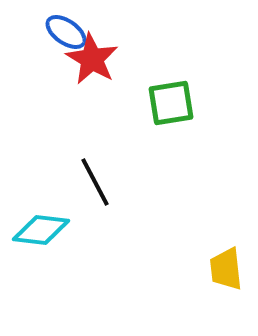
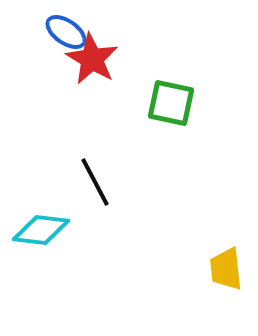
green square: rotated 21 degrees clockwise
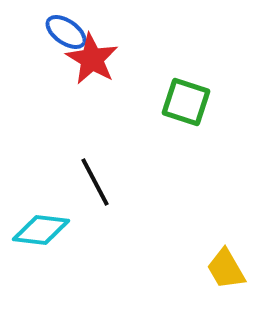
green square: moved 15 px right, 1 px up; rotated 6 degrees clockwise
yellow trapezoid: rotated 24 degrees counterclockwise
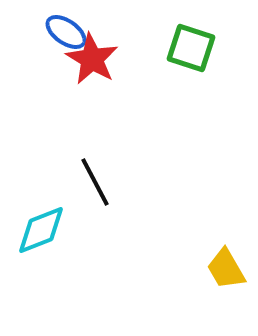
green square: moved 5 px right, 54 px up
cyan diamond: rotated 28 degrees counterclockwise
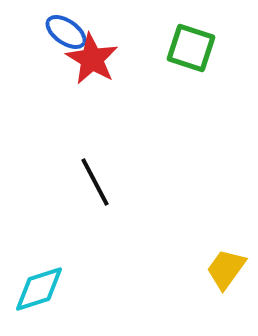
cyan diamond: moved 2 px left, 59 px down; rotated 4 degrees clockwise
yellow trapezoid: rotated 66 degrees clockwise
